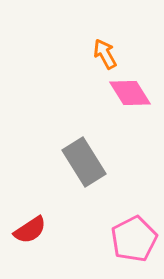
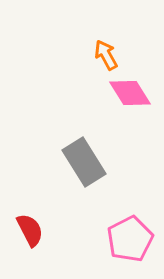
orange arrow: moved 1 px right, 1 px down
red semicircle: rotated 84 degrees counterclockwise
pink pentagon: moved 4 px left
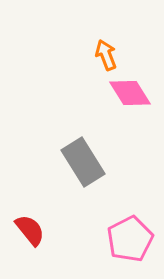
orange arrow: rotated 8 degrees clockwise
gray rectangle: moved 1 px left
red semicircle: rotated 12 degrees counterclockwise
